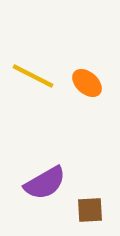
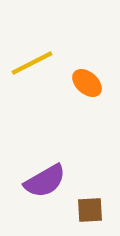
yellow line: moved 1 px left, 13 px up; rotated 54 degrees counterclockwise
purple semicircle: moved 2 px up
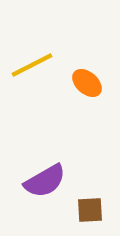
yellow line: moved 2 px down
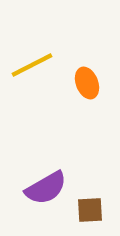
orange ellipse: rotated 28 degrees clockwise
purple semicircle: moved 1 px right, 7 px down
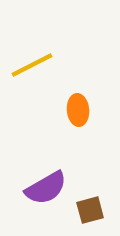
orange ellipse: moved 9 px left, 27 px down; rotated 16 degrees clockwise
brown square: rotated 12 degrees counterclockwise
